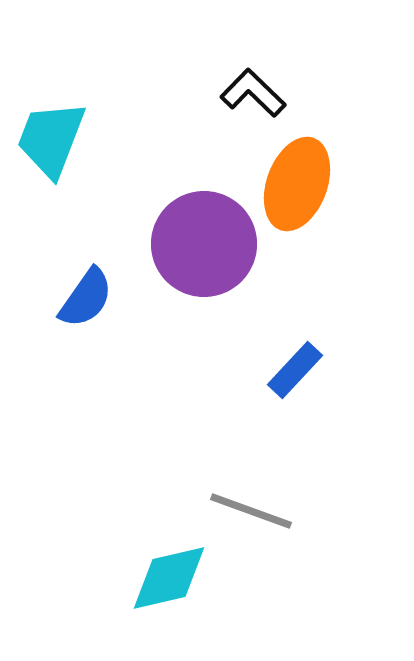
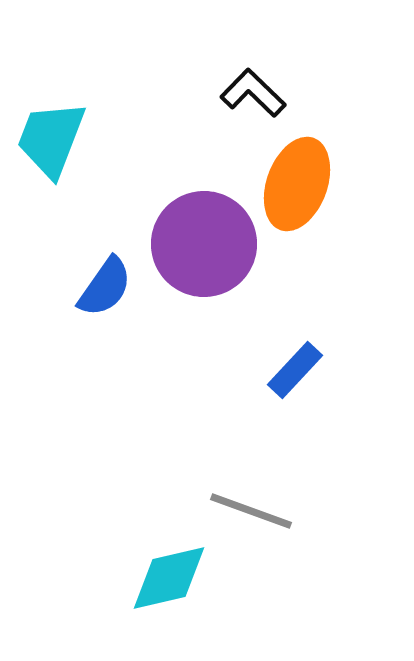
blue semicircle: moved 19 px right, 11 px up
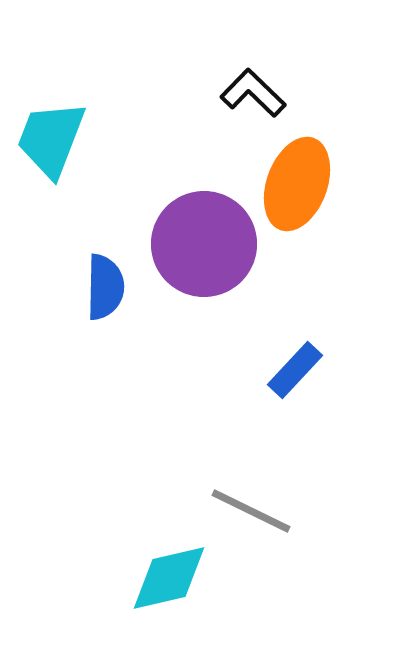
blue semicircle: rotated 34 degrees counterclockwise
gray line: rotated 6 degrees clockwise
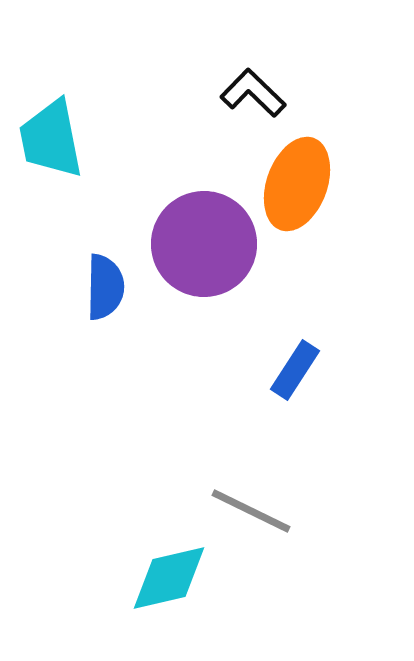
cyan trapezoid: rotated 32 degrees counterclockwise
blue rectangle: rotated 10 degrees counterclockwise
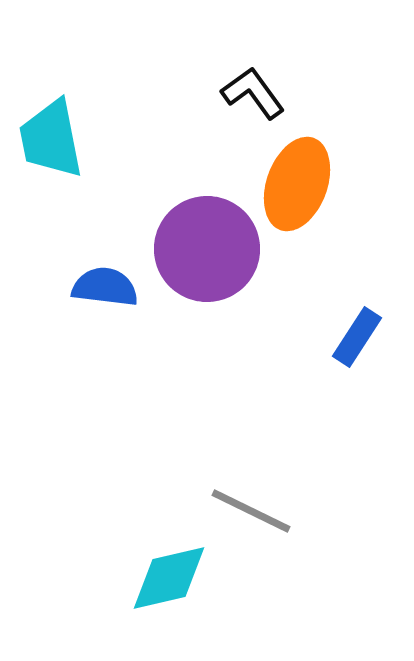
black L-shape: rotated 10 degrees clockwise
purple circle: moved 3 px right, 5 px down
blue semicircle: rotated 84 degrees counterclockwise
blue rectangle: moved 62 px right, 33 px up
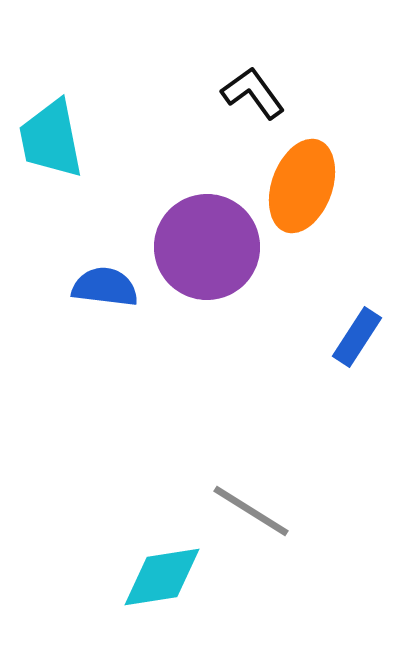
orange ellipse: moved 5 px right, 2 px down
purple circle: moved 2 px up
gray line: rotated 6 degrees clockwise
cyan diamond: moved 7 px left, 1 px up; rotated 4 degrees clockwise
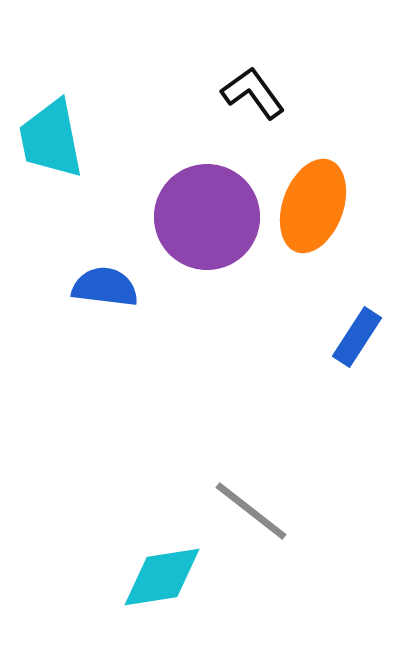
orange ellipse: moved 11 px right, 20 px down
purple circle: moved 30 px up
gray line: rotated 6 degrees clockwise
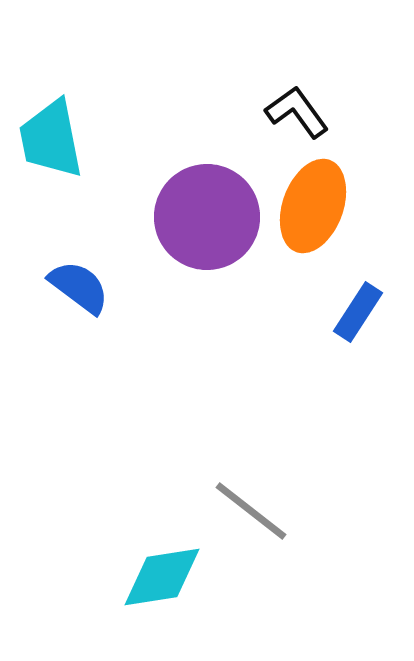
black L-shape: moved 44 px right, 19 px down
blue semicircle: moved 26 px left; rotated 30 degrees clockwise
blue rectangle: moved 1 px right, 25 px up
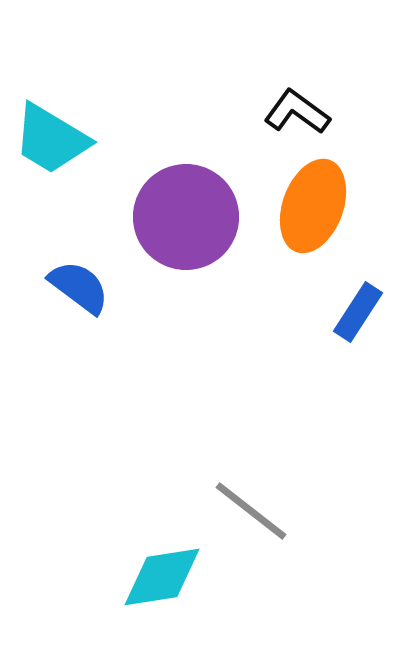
black L-shape: rotated 18 degrees counterclockwise
cyan trapezoid: rotated 48 degrees counterclockwise
purple circle: moved 21 px left
